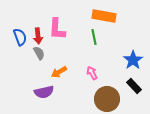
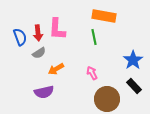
red arrow: moved 3 px up
gray semicircle: rotated 88 degrees clockwise
orange arrow: moved 3 px left, 3 px up
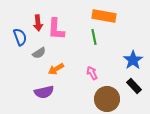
pink L-shape: moved 1 px left
red arrow: moved 10 px up
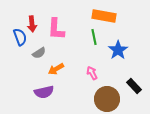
red arrow: moved 6 px left, 1 px down
blue star: moved 15 px left, 10 px up
